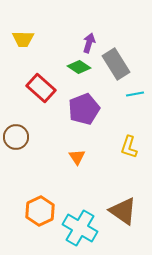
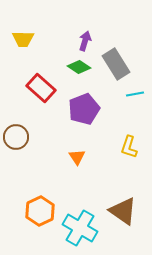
purple arrow: moved 4 px left, 2 px up
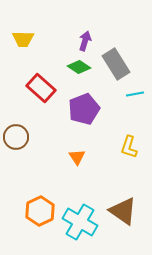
cyan cross: moved 6 px up
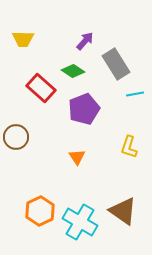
purple arrow: rotated 24 degrees clockwise
green diamond: moved 6 px left, 4 px down
